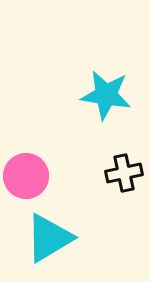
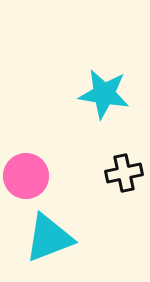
cyan star: moved 2 px left, 1 px up
cyan triangle: rotated 10 degrees clockwise
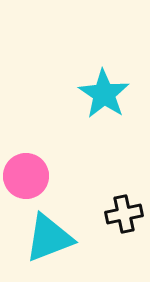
cyan star: rotated 24 degrees clockwise
black cross: moved 41 px down
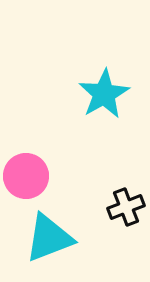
cyan star: rotated 9 degrees clockwise
black cross: moved 2 px right, 7 px up; rotated 9 degrees counterclockwise
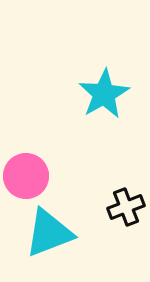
cyan triangle: moved 5 px up
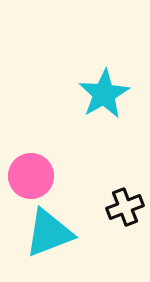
pink circle: moved 5 px right
black cross: moved 1 px left
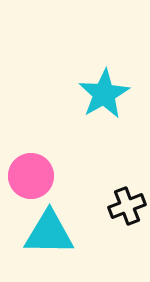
black cross: moved 2 px right, 1 px up
cyan triangle: rotated 22 degrees clockwise
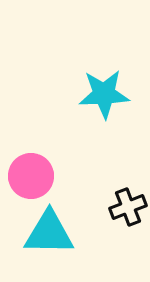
cyan star: rotated 27 degrees clockwise
black cross: moved 1 px right, 1 px down
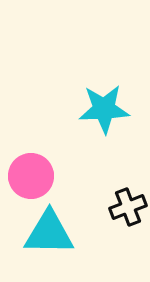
cyan star: moved 15 px down
